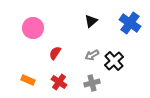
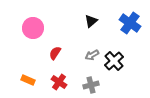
gray cross: moved 1 px left, 2 px down
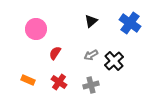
pink circle: moved 3 px right, 1 px down
gray arrow: moved 1 px left
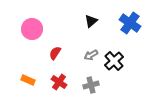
pink circle: moved 4 px left
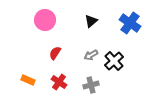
pink circle: moved 13 px right, 9 px up
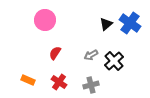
black triangle: moved 15 px right, 3 px down
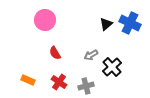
blue cross: rotated 10 degrees counterclockwise
red semicircle: rotated 64 degrees counterclockwise
black cross: moved 2 px left, 6 px down
gray cross: moved 5 px left, 1 px down
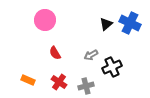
black cross: rotated 18 degrees clockwise
